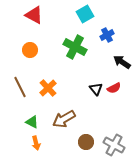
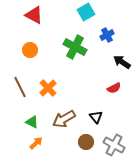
cyan square: moved 1 px right, 2 px up
black triangle: moved 28 px down
orange arrow: rotated 120 degrees counterclockwise
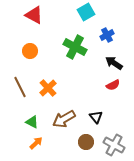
orange circle: moved 1 px down
black arrow: moved 8 px left, 1 px down
red semicircle: moved 1 px left, 3 px up
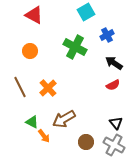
black triangle: moved 20 px right, 6 px down
orange arrow: moved 8 px right, 7 px up; rotated 96 degrees clockwise
